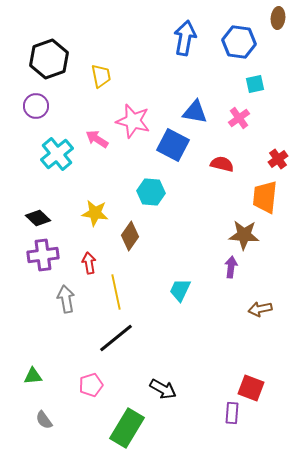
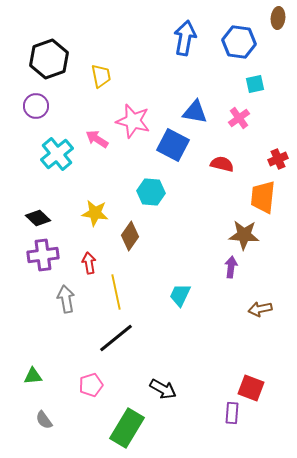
red cross: rotated 12 degrees clockwise
orange trapezoid: moved 2 px left
cyan trapezoid: moved 5 px down
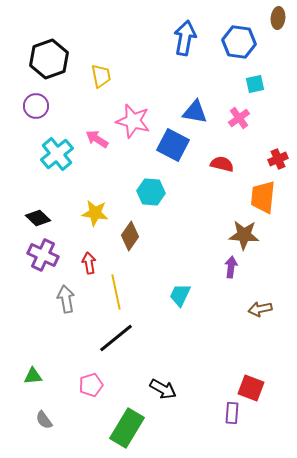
purple cross: rotated 32 degrees clockwise
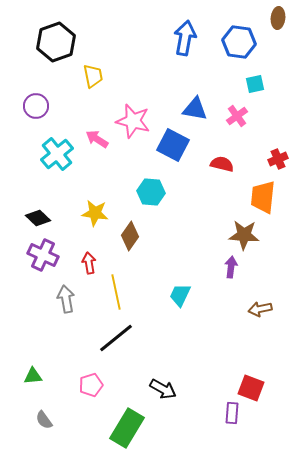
black hexagon: moved 7 px right, 17 px up
yellow trapezoid: moved 8 px left
blue triangle: moved 3 px up
pink cross: moved 2 px left, 2 px up
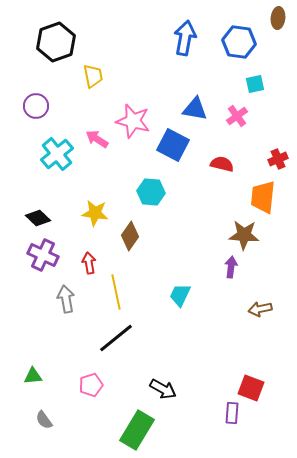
green rectangle: moved 10 px right, 2 px down
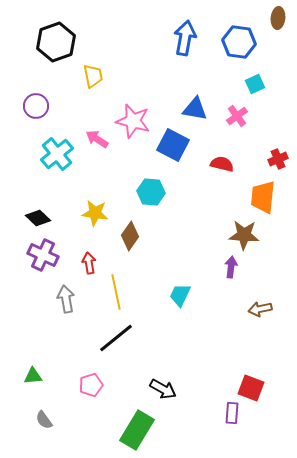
cyan square: rotated 12 degrees counterclockwise
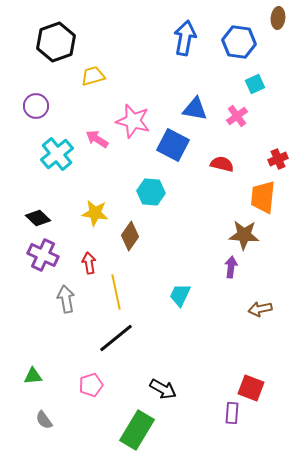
yellow trapezoid: rotated 95 degrees counterclockwise
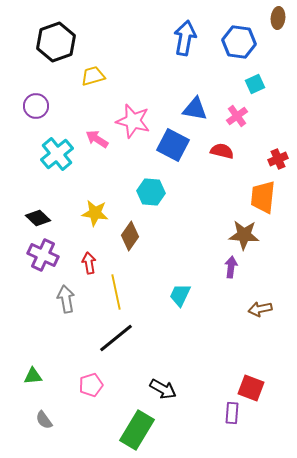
red semicircle: moved 13 px up
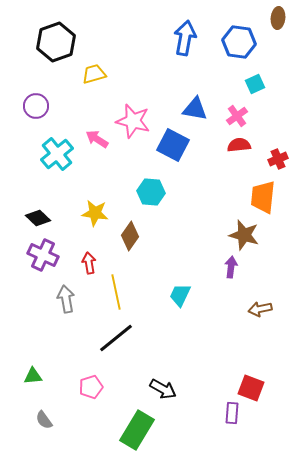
yellow trapezoid: moved 1 px right, 2 px up
red semicircle: moved 17 px right, 6 px up; rotated 20 degrees counterclockwise
brown star: rotated 12 degrees clockwise
pink pentagon: moved 2 px down
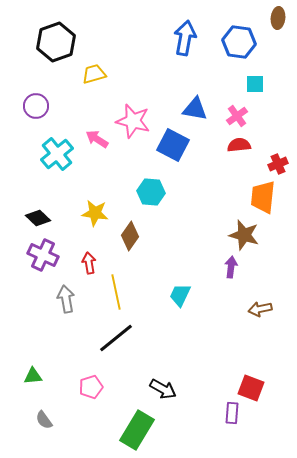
cyan square: rotated 24 degrees clockwise
red cross: moved 5 px down
